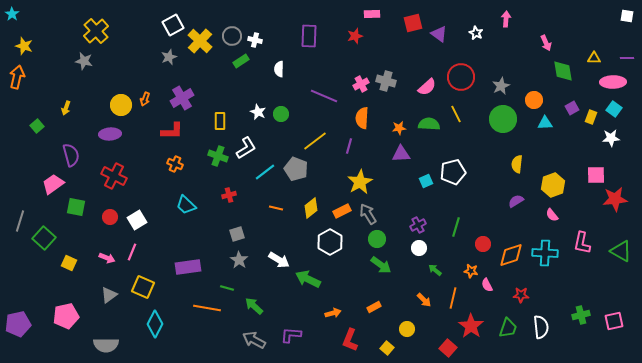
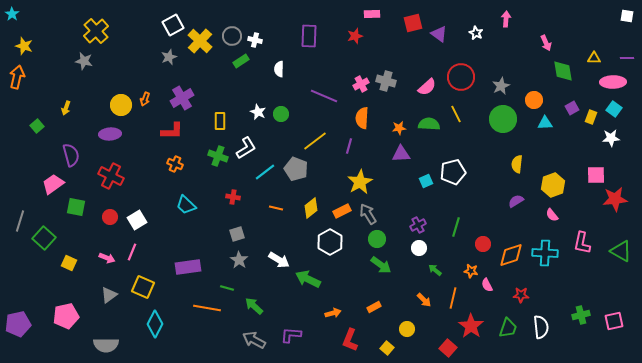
red cross at (114, 176): moved 3 px left
red cross at (229, 195): moved 4 px right, 2 px down; rotated 24 degrees clockwise
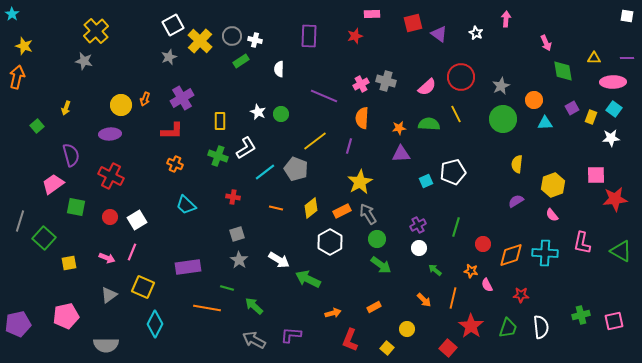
yellow square at (69, 263): rotated 35 degrees counterclockwise
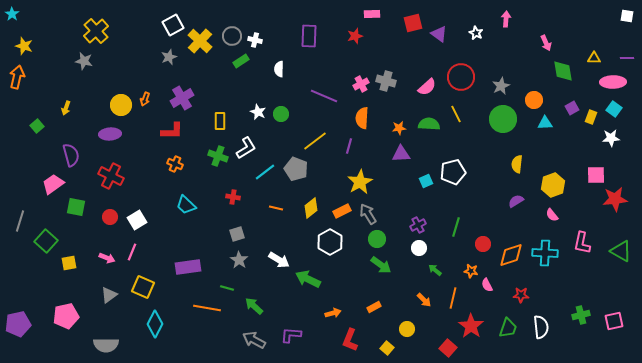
green square at (44, 238): moved 2 px right, 3 px down
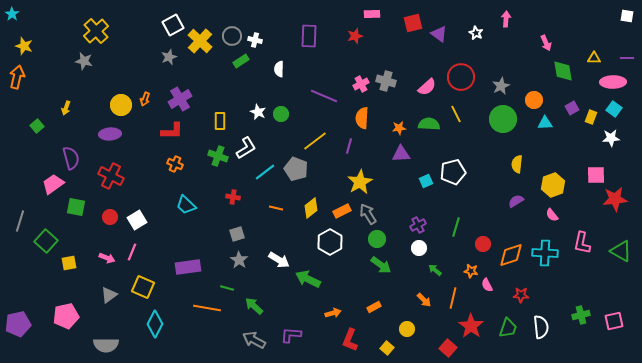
purple cross at (182, 98): moved 2 px left, 1 px down
purple semicircle at (71, 155): moved 3 px down
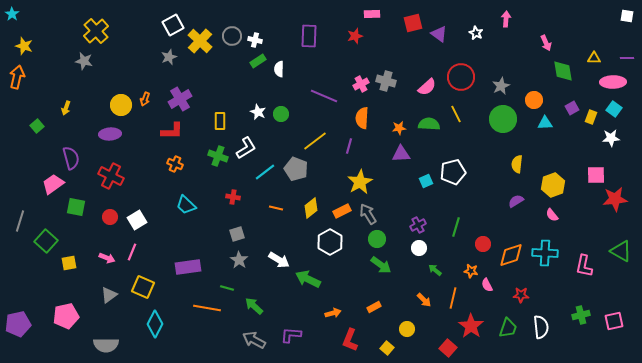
green rectangle at (241, 61): moved 17 px right
pink L-shape at (582, 243): moved 2 px right, 23 px down
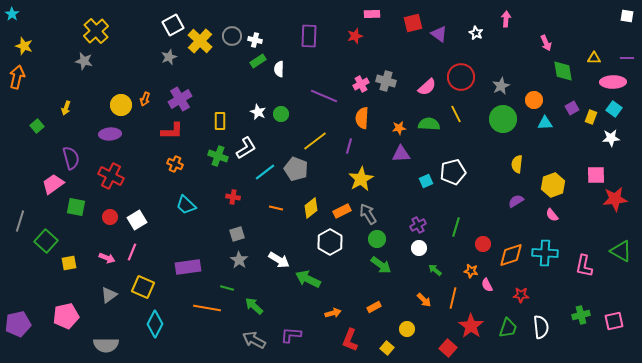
yellow star at (360, 182): moved 1 px right, 3 px up
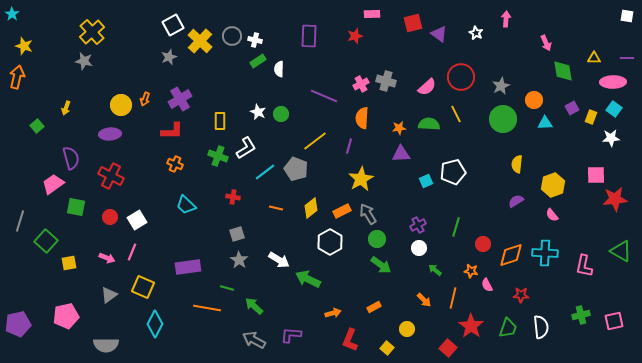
yellow cross at (96, 31): moved 4 px left, 1 px down
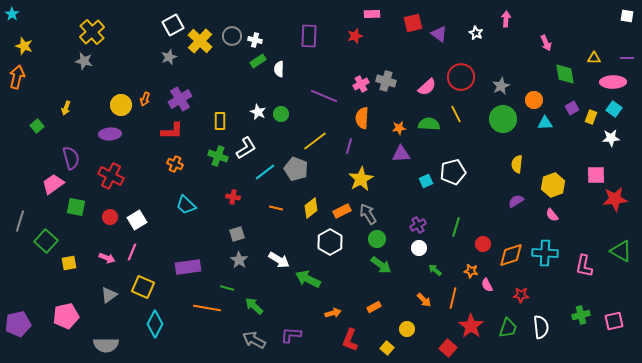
green diamond at (563, 71): moved 2 px right, 3 px down
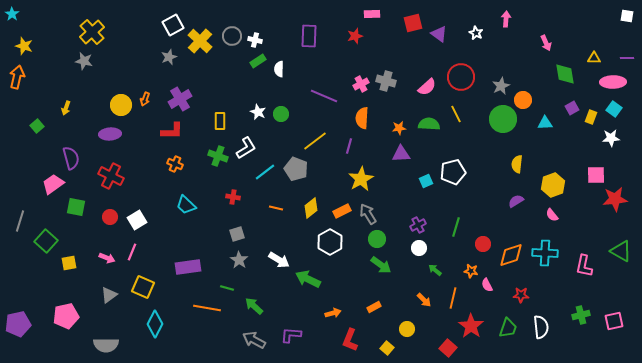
orange circle at (534, 100): moved 11 px left
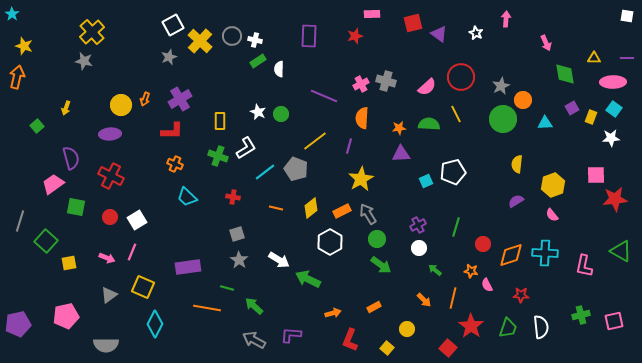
cyan trapezoid at (186, 205): moved 1 px right, 8 px up
